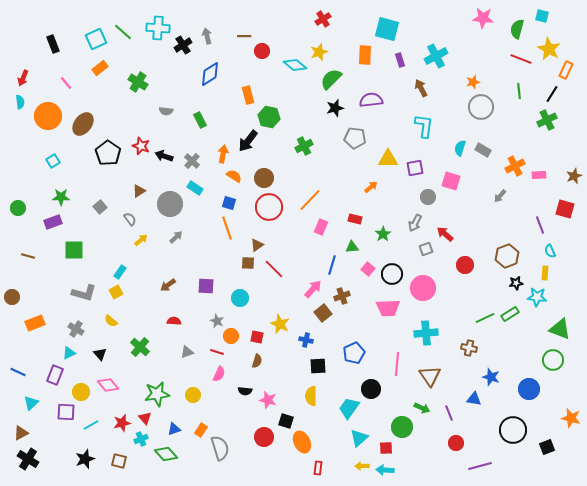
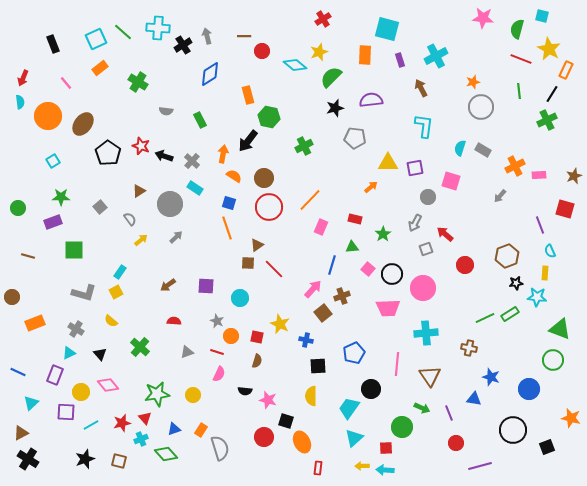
green semicircle at (331, 79): moved 2 px up
yellow triangle at (388, 159): moved 4 px down
cyan triangle at (359, 438): moved 5 px left
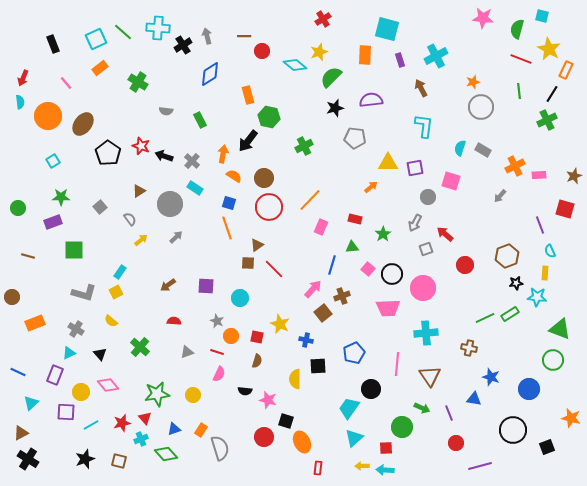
yellow semicircle at (311, 396): moved 16 px left, 17 px up
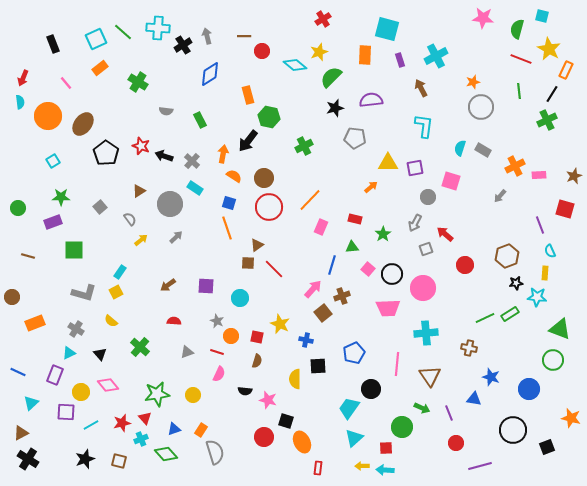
black pentagon at (108, 153): moved 2 px left
gray semicircle at (220, 448): moved 5 px left, 4 px down
